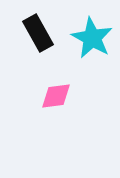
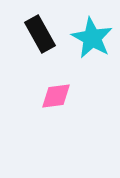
black rectangle: moved 2 px right, 1 px down
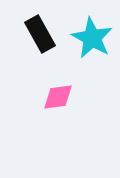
pink diamond: moved 2 px right, 1 px down
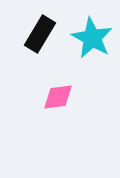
black rectangle: rotated 60 degrees clockwise
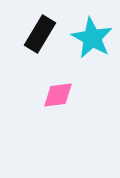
pink diamond: moved 2 px up
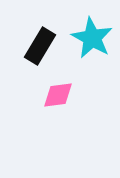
black rectangle: moved 12 px down
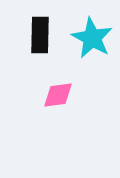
black rectangle: moved 11 px up; rotated 30 degrees counterclockwise
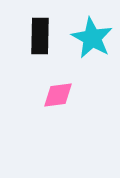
black rectangle: moved 1 px down
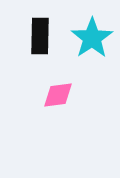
cyan star: rotated 9 degrees clockwise
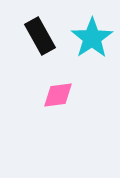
black rectangle: rotated 30 degrees counterclockwise
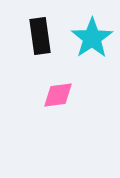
black rectangle: rotated 21 degrees clockwise
